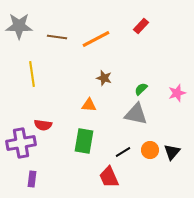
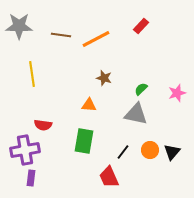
brown line: moved 4 px right, 2 px up
purple cross: moved 4 px right, 7 px down
black line: rotated 21 degrees counterclockwise
purple rectangle: moved 1 px left, 1 px up
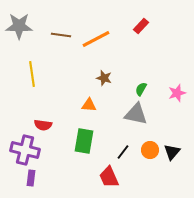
green semicircle: rotated 16 degrees counterclockwise
purple cross: rotated 24 degrees clockwise
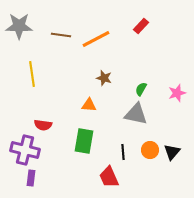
black line: rotated 42 degrees counterclockwise
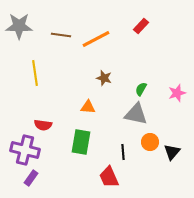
yellow line: moved 3 px right, 1 px up
orange triangle: moved 1 px left, 2 px down
green rectangle: moved 3 px left, 1 px down
orange circle: moved 8 px up
purple rectangle: rotated 28 degrees clockwise
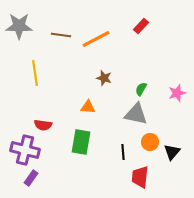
red trapezoid: moved 31 px right; rotated 30 degrees clockwise
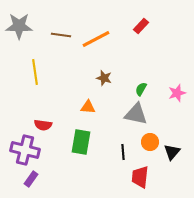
yellow line: moved 1 px up
purple rectangle: moved 1 px down
